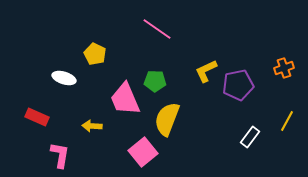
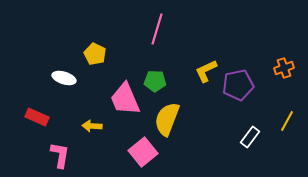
pink line: rotated 72 degrees clockwise
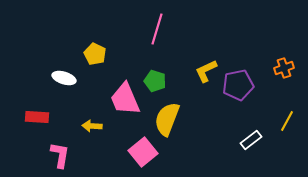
green pentagon: rotated 15 degrees clockwise
red rectangle: rotated 20 degrees counterclockwise
white rectangle: moved 1 px right, 3 px down; rotated 15 degrees clockwise
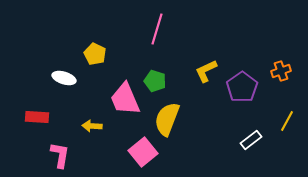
orange cross: moved 3 px left, 3 px down
purple pentagon: moved 4 px right, 2 px down; rotated 24 degrees counterclockwise
